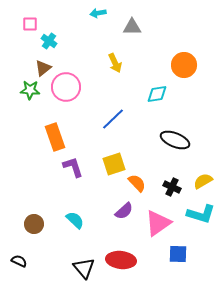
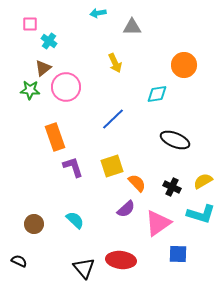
yellow square: moved 2 px left, 2 px down
purple semicircle: moved 2 px right, 2 px up
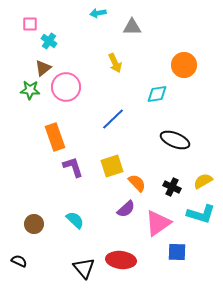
blue square: moved 1 px left, 2 px up
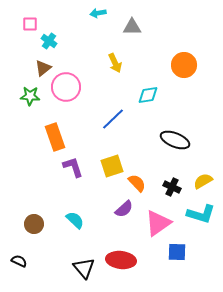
green star: moved 6 px down
cyan diamond: moved 9 px left, 1 px down
purple semicircle: moved 2 px left
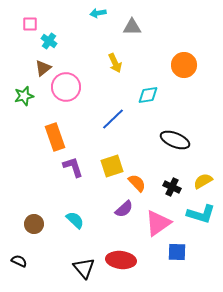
green star: moved 6 px left; rotated 18 degrees counterclockwise
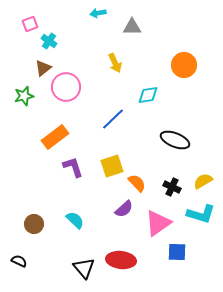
pink square: rotated 21 degrees counterclockwise
orange rectangle: rotated 72 degrees clockwise
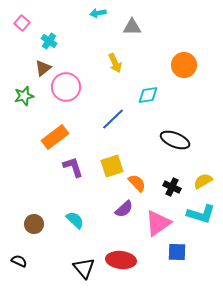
pink square: moved 8 px left, 1 px up; rotated 28 degrees counterclockwise
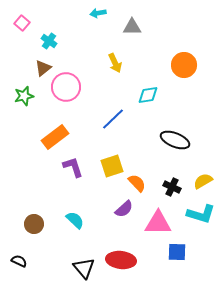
pink triangle: rotated 36 degrees clockwise
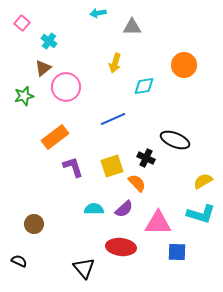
yellow arrow: rotated 42 degrees clockwise
cyan diamond: moved 4 px left, 9 px up
blue line: rotated 20 degrees clockwise
black cross: moved 26 px left, 29 px up
cyan semicircle: moved 19 px right, 11 px up; rotated 42 degrees counterclockwise
red ellipse: moved 13 px up
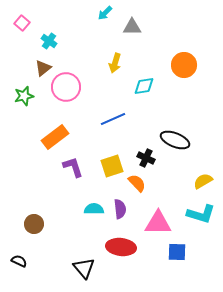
cyan arrow: moved 7 px right; rotated 35 degrees counterclockwise
purple semicircle: moved 4 px left; rotated 54 degrees counterclockwise
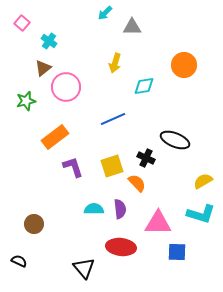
green star: moved 2 px right, 5 px down
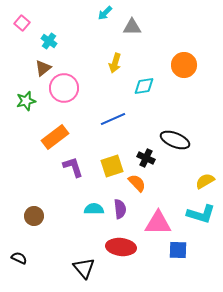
pink circle: moved 2 px left, 1 px down
yellow semicircle: moved 2 px right
brown circle: moved 8 px up
blue square: moved 1 px right, 2 px up
black semicircle: moved 3 px up
